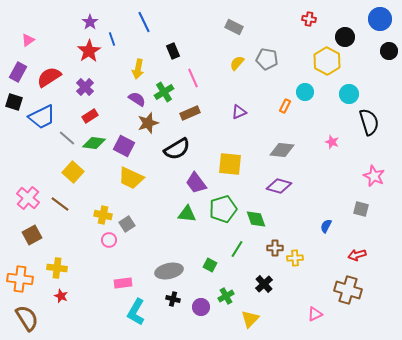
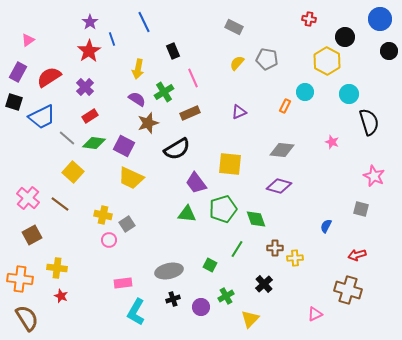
black cross at (173, 299): rotated 32 degrees counterclockwise
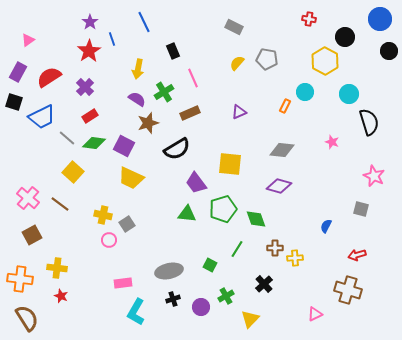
yellow hexagon at (327, 61): moved 2 px left
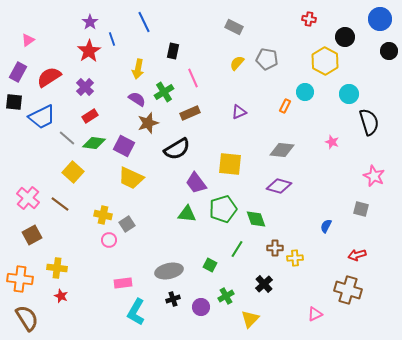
black rectangle at (173, 51): rotated 35 degrees clockwise
black square at (14, 102): rotated 12 degrees counterclockwise
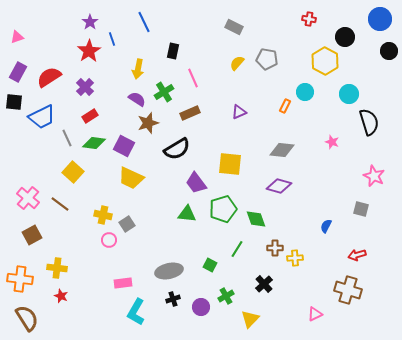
pink triangle at (28, 40): moved 11 px left, 3 px up; rotated 16 degrees clockwise
gray line at (67, 138): rotated 24 degrees clockwise
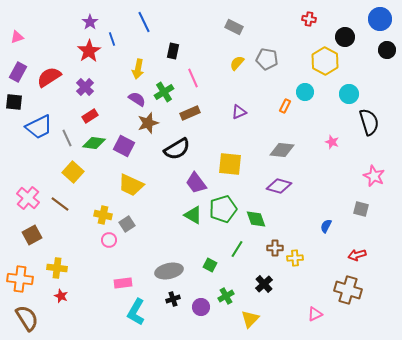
black circle at (389, 51): moved 2 px left, 1 px up
blue trapezoid at (42, 117): moved 3 px left, 10 px down
yellow trapezoid at (131, 178): moved 7 px down
green triangle at (187, 214): moved 6 px right, 1 px down; rotated 24 degrees clockwise
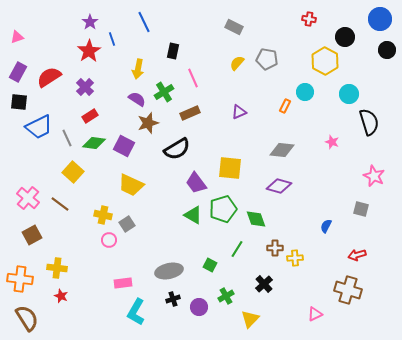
black square at (14, 102): moved 5 px right
yellow square at (230, 164): moved 4 px down
purple circle at (201, 307): moved 2 px left
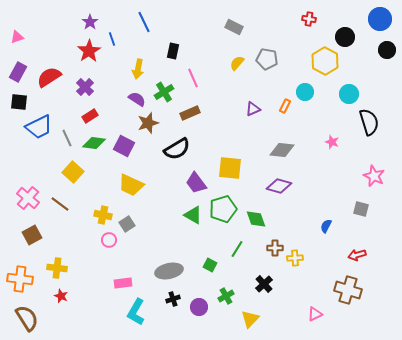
purple triangle at (239, 112): moved 14 px right, 3 px up
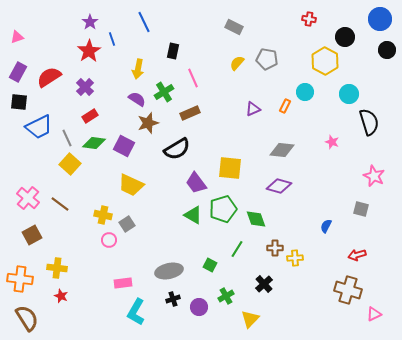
yellow square at (73, 172): moved 3 px left, 8 px up
pink triangle at (315, 314): moved 59 px right
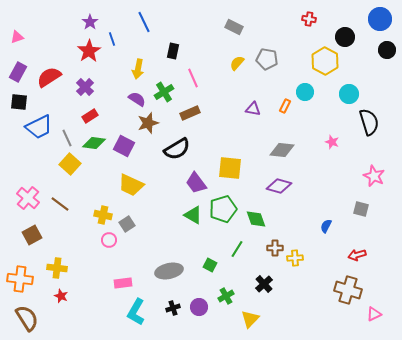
purple triangle at (253, 109): rotated 35 degrees clockwise
black cross at (173, 299): moved 9 px down
